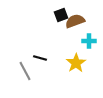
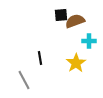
black square: rotated 16 degrees clockwise
black line: rotated 64 degrees clockwise
gray line: moved 1 px left, 9 px down
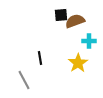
yellow star: moved 2 px right
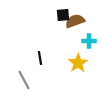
black square: moved 2 px right
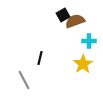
black square: rotated 24 degrees counterclockwise
black line: rotated 24 degrees clockwise
yellow star: moved 5 px right, 1 px down
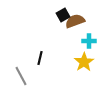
yellow star: moved 1 px right, 2 px up
gray line: moved 3 px left, 4 px up
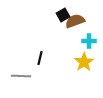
gray line: rotated 60 degrees counterclockwise
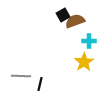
black line: moved 26 px down
